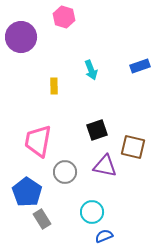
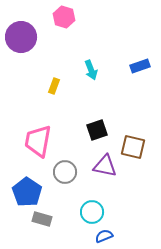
yellow rectangle: rotated 21 degrees clockwise
gray rectangle: rotated 42 degrees counterclockwise
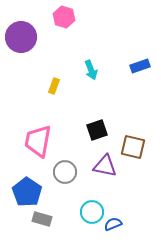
blue semicircle: moved 9 px right, 12 px up
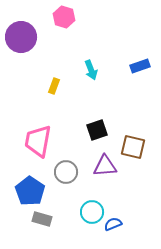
purple triangle: rotated 15 degrees counterclockwise
gray circle: moved 1 px right
blue pentagon: moved 3 px right, 1 px up
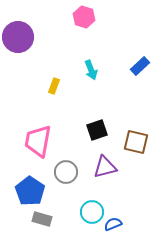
pink hexagon: moved 20 px right
purple circle: moved 3 px left
blue rectangle: rotated 24 degrees counterclockwise
brown square: moved 3 px right, 5 px up
purple triangle: moved 1 px down; rotated 10 degrees counterclockwise
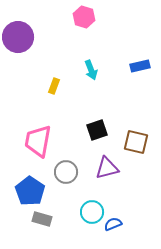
blue rectangle: rotated 30 degrees clockwise
purple triangle: moved 2 px right, 1 px down
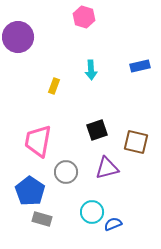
cyan arrow: rotated 18 degrees clockwise
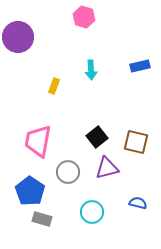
black square: moved 7 px down; rotated 20 degrees counterclockwise
gray circle: moved 2 px right
blue semicircle: moved 25 px right, 21 px up; rotated 36 degrees clockwise
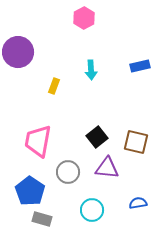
pink hexagon: moved 1 px down; rotated 15 degrees clockwise
purple circle: moved 15 px down
purple triangle: rotated 20 degrees clockwise
blue semicircle: rotated 24 degrees counterclockwise
cyan circle: moved 2 px up
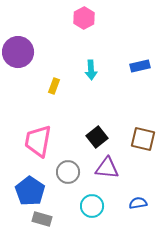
brown square: moved 7 px right, 3 px up
cyan circle: moved 4 px up
